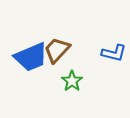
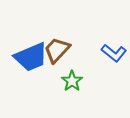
blue L-shape: rotated 25 degrees clockwise
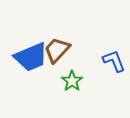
blue L-shape: moved 8 px down; rotated 150 degrees counterclockwise
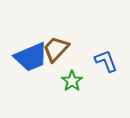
brown trapezoid: moved 1 px left, 1 px up
blue L-shape: moved 8 px left
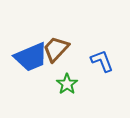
blue L-shape: moved 4 px left
green star: moved 5 px left, 3 px down
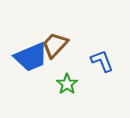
brown trapezoid: moved 1 px left, 4 px up
